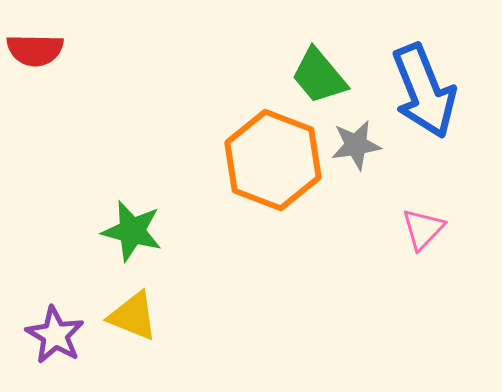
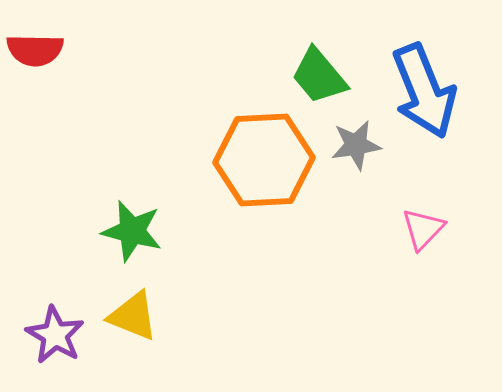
orange hexagon: moved 9 px left; rotated 24 degrees counterclockwise
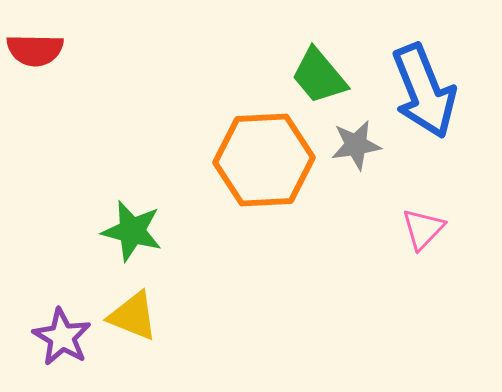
purple star: moved 7 px right, 2 px down
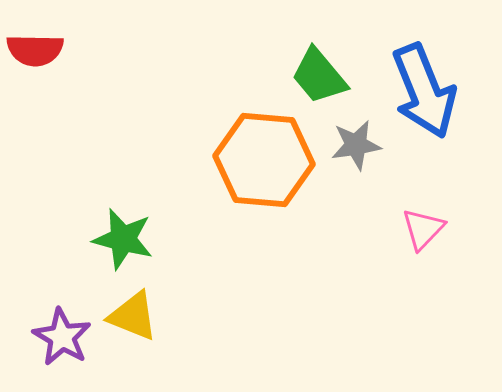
orange hexagon: rotated 8 degrees clockwise
green star: moved 9 px left, 8 px down
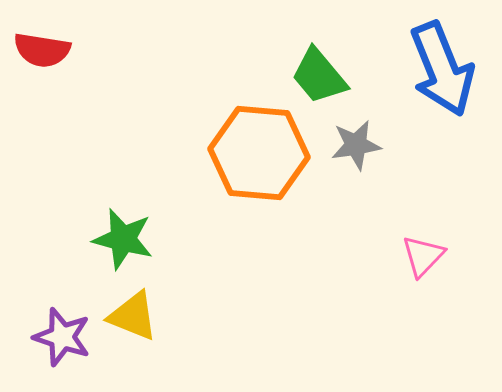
red semicircle: moved 7 px right; rotated 8 degrees clockwise
blue arrow: moved 18 px right, 22 px up
orange hexagon: moved 5 px left, 7 px up
pink triangle: moved 27 px down
purple star: rotated 12 degrees counterclockwise
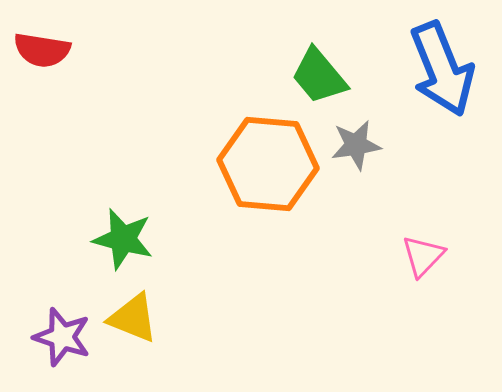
orange hexagon: moved 9 px right, 11 px down
yellow triangle: moved 2 px down
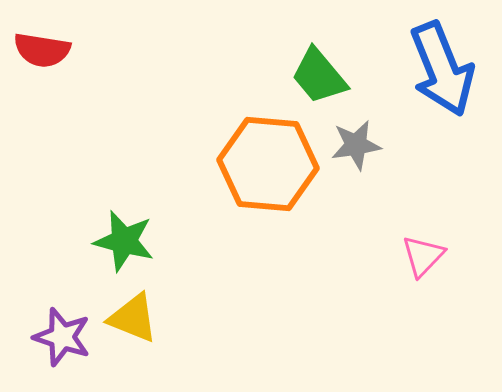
green star: moved 1 px right, 2 px down
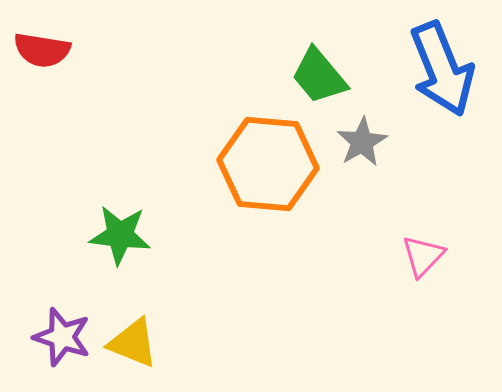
gray star: moved 6 px right, 3 px up; rotated 21 degrees counterclockwise
green star: moved 4 px left, 6 px up; rotated 8 degrees counterclockwise
yellow triangle: moved 25 px down
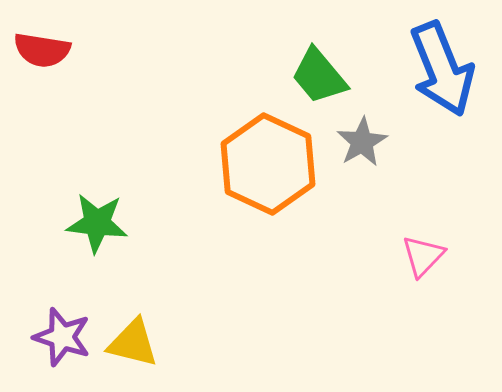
orange hexagon: rotated 20 degrees clockwise
green star: moved 23 px left, 12 px up
yellow triangle: rotated 8 degrees counterclockwise
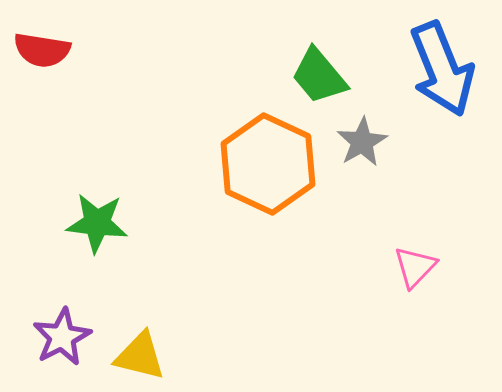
pink triangle: moved 8 px left, 11 px down
purple star: rotated 26 degrees clockwise
yellow triangle: moved 7 px right, 13 px down
